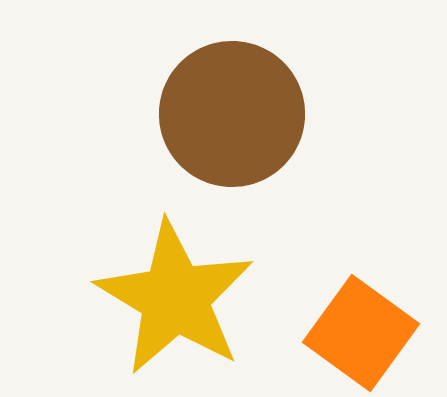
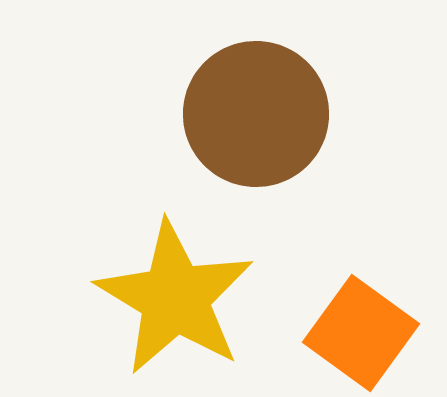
brown circle: moved 24 px right
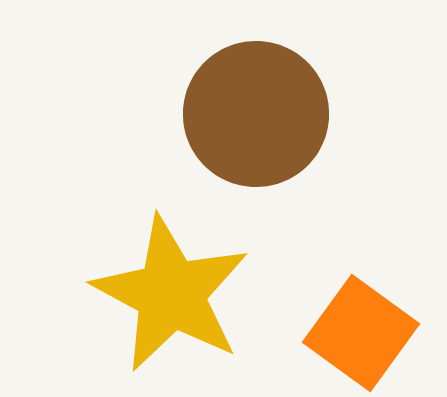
yellow star: moved 4 px left, 4 px up; rotated 3 degrees counterclockwise
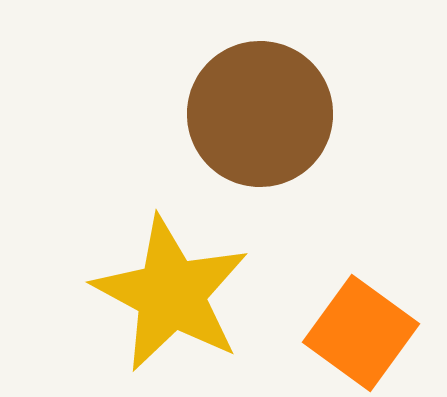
brown circle: moved 4 px right
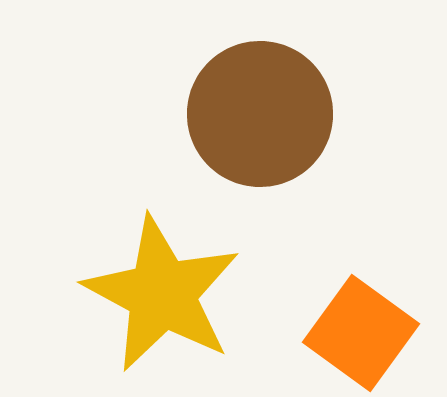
yellow star: moved 9 px left
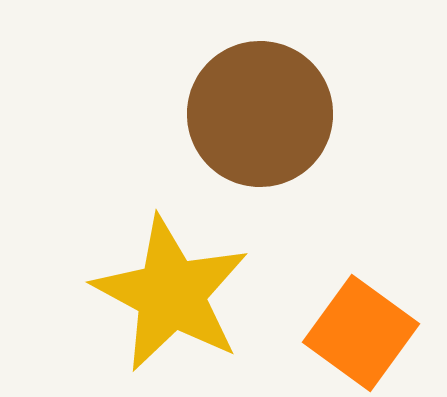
yellow star: moved 9 px right
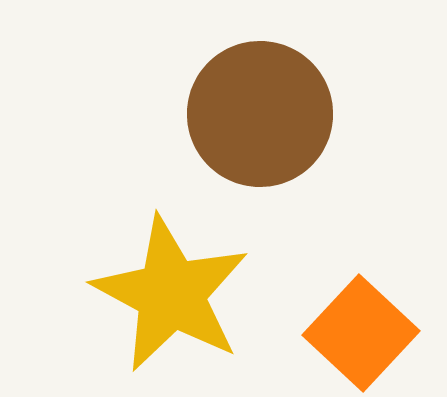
orange square: rotated 7 degrees clockwise
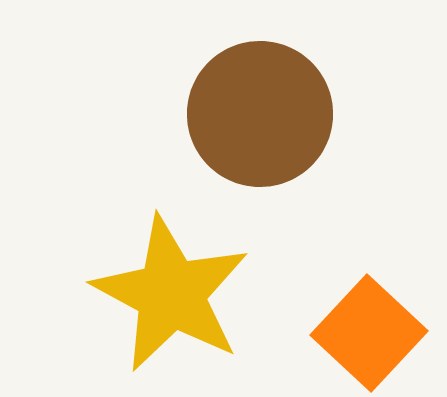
orange square: moved 8 px right
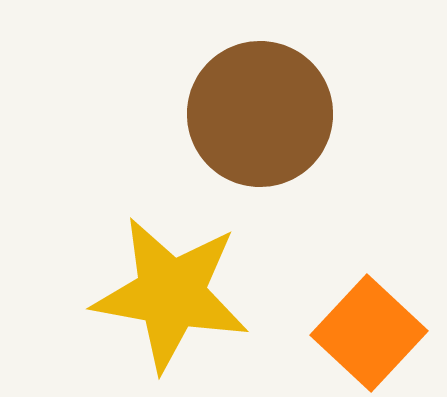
yellow star: rotated 18 degrees counterclockwise
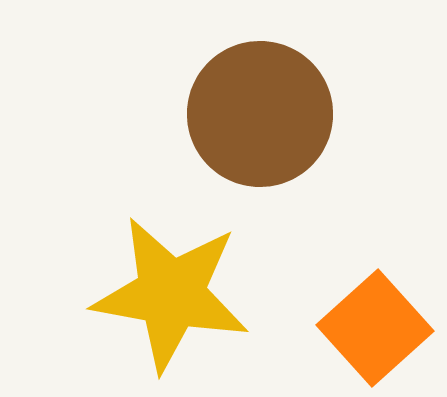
orange square: moved 6 px right, 5 px up; rotated 5 degrees clockwise
